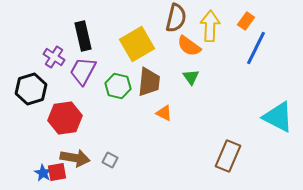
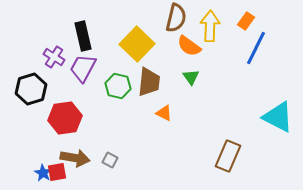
yellow square: rotated 16 degrees counterclockwise
purple trapezoid: moved 3 px up
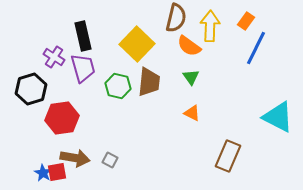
purple trapezoid: rotated 136 degrees clockwise
orange triangle: moved 28 px right
red hexagon: moved 3 px left
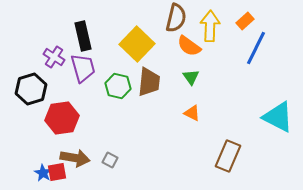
orange rectangle: moved 1 px left; rotated 12 degrees clockwise
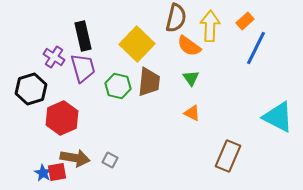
green triangle: moved 1 px down
red hexagon: rotated 16 degrees counterclockwise
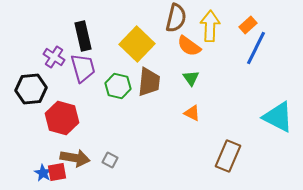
orange rectangle: moved 3 px right, 4 px down
black hexagon: rotated 12 degrees clockwise
red hexagon: rotated 20 degrees counterclockwise
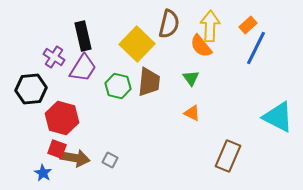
brown semicircle: moved 7 px left, 6 px down
orange semicircle: moved 12 px right; rotated 15 degrees clockwise
purple trapezoid: rotated 48 degrees clockwise
red square: moved 23 px up; rotated 30 degrees clockwise
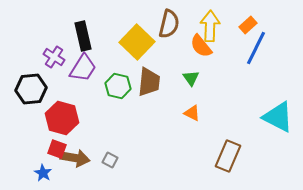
yellow square: moved 2 px up
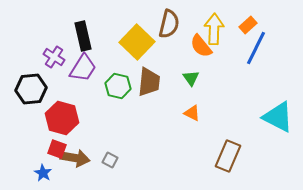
yellow arrow: moved 4 px right, 3 px down
